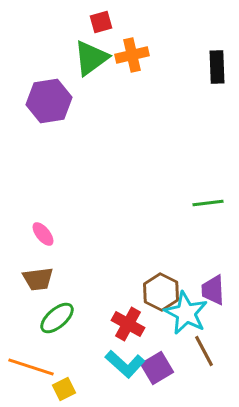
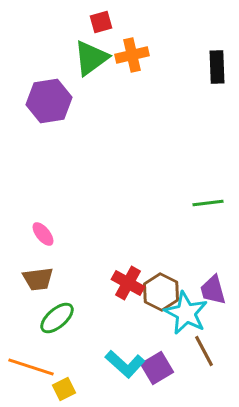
purple trapezoid: rotated 12 degrees counterclockwise
red cross: moved 41 px up
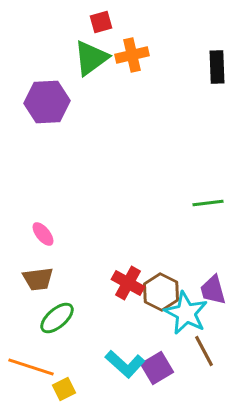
purple hexagon: moved 2 px left, 1 px down; rotated 6 degrees clockwise
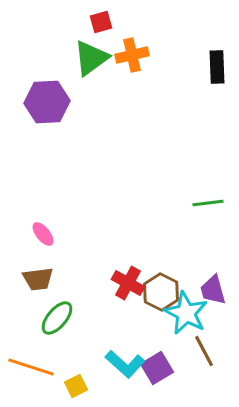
green ellipse: rotated 9 degrees counterclockwise
yellow square: moved 12 px right, 3 px up
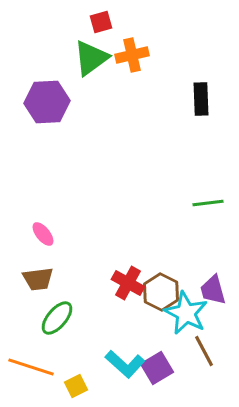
black rectangle: moved 16 px left, 32 px down
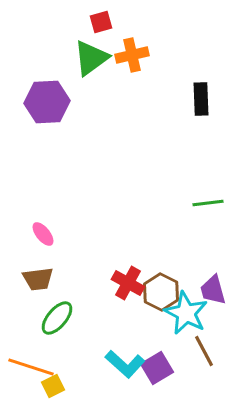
yellow square: moved 23 px left
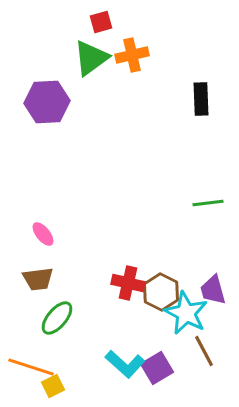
red cross: rotated 16 degrees counterclockwise
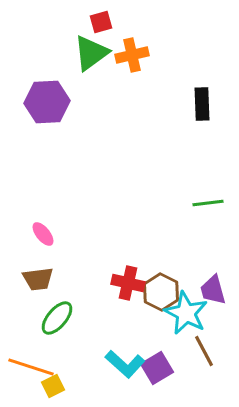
green triangle: moved 5 px up
black rectangle: moved 1 px right, 5 px down
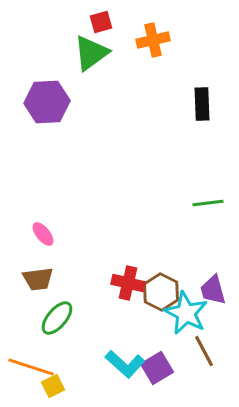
orange cross: moved 21 px right, 15 px up
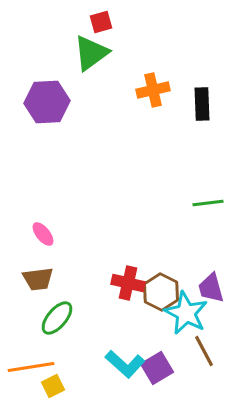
orange cross: moved 50 px down
purple trapezoid: moved 2 px left, 2 px up
orange line: rotated 27 degrees counterclockwise
